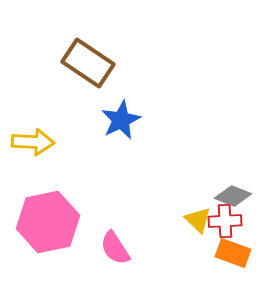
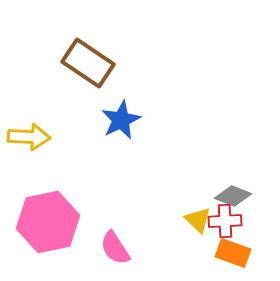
yellow arrow: moved 4 px left, 5 px up
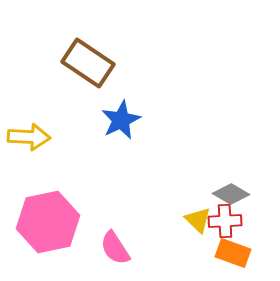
gray diamond: moved 2 px left, 2 px up; rotated 9 degrees clockwise
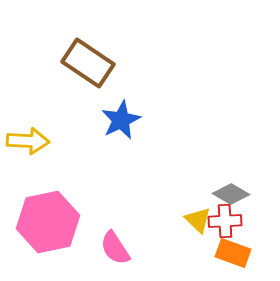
yellow arrow: moved 1 px left, 4 px down
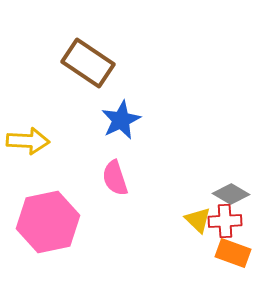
pink semicircle: moved 70 px up; rotated 15 degrees clockwise
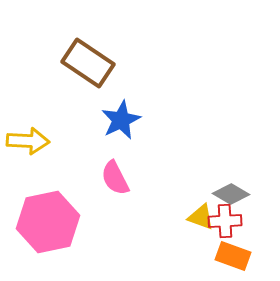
pink semicircle: rotated 9 degrees counterclockwise
yellow triangle: moved 3 px right, 3 px up; rotated 24 degrees counterclockwise
orange rectangle: moved 3 px down
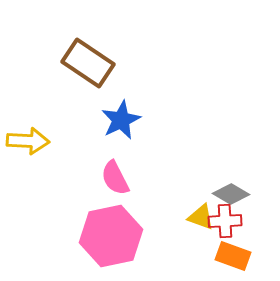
pink hexagon: moved 63 px right, 14 px down
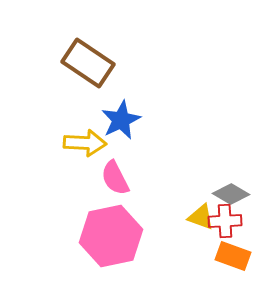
yellow arrow: moved 57 px right, 2 px down
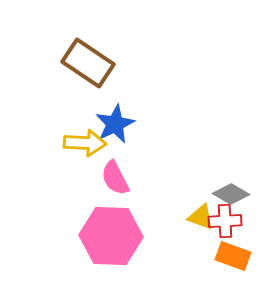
blue star: moved 6 px left, 4 px down
pink hexagon: rotated 14 degrees clockwise
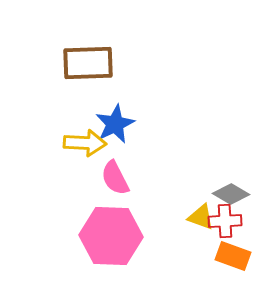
brown rectangle: rotated 36 degrees counterclockwise
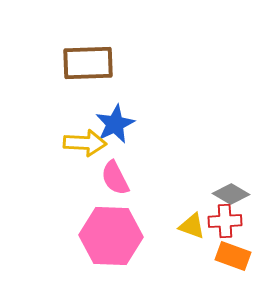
yellow triangle: moved 9 px left, 9 px down
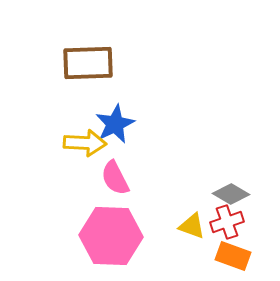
red cross: moved 2 px right, 1 px down; rotated 16 degrees counterclockwise
